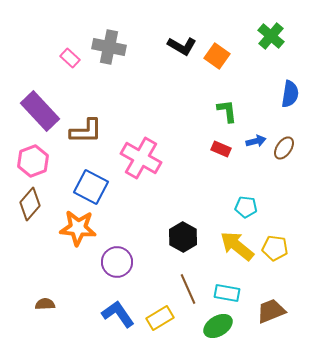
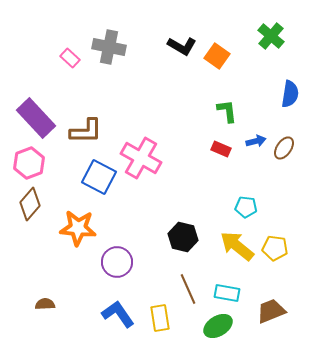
purple rectangle: moved 4 px left, 7 px down
pink hexagon: moved 4 px left, 2 px down
blue square: moved 8 px right, 10 px up
black hexagon: rotated 16 degrees counterclockwise
yellow rectangle: rotated 68 degrees counterclockwise
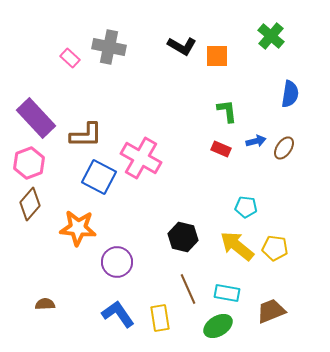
orange square: rotated 35 degrees counterclockwise
brown L-shape: moved 4 px down
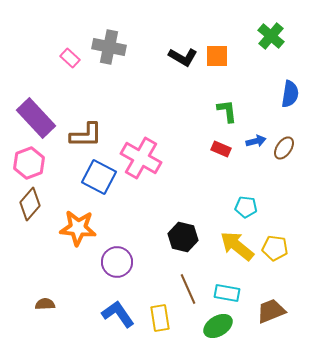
black L-shape: moved 1 px right, 11 px down
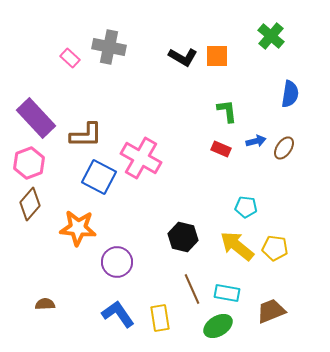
brown line: moved 4 px right
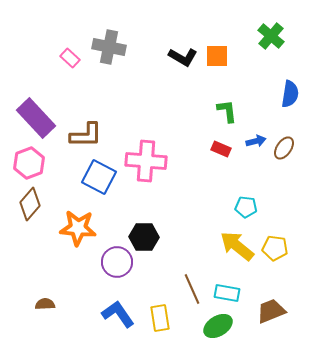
pink cross: moved 5 px right, 3 px down; rotated 24 degrees counterclockwise
black hexagon: moved 39 px left; rotated 12 degrees counterclockwise
